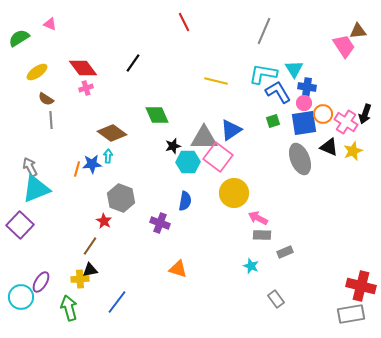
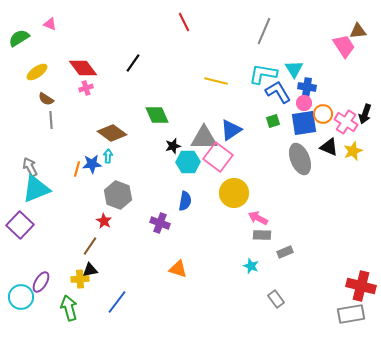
gray hexagon at (121, 198): moved 3 px left, 3 px up
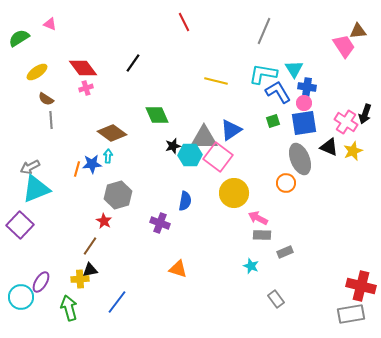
orange circle at (323, 114): moved 37 px left, 69 px down
cyan hexagon at (188, 162): moved 2 px right, 7 px up
gray arrow at (30, 167): rotated 90 degrees counterclockwise
gray hexagon at (118, 195): rotated 24 degrees clockwise
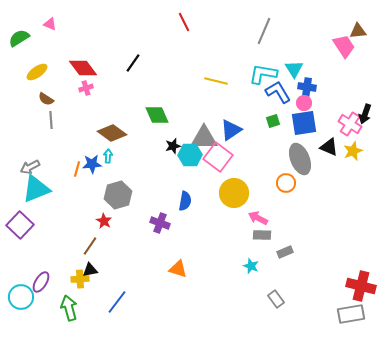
pink cross at (346, 122): moved 4 px right, 2 px down
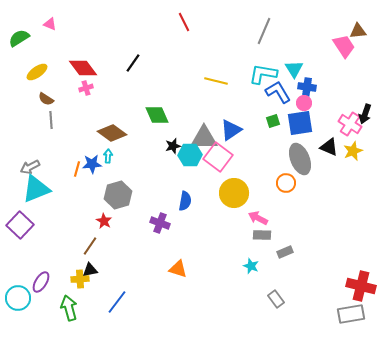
blue square at (304, 123): moved 4 px left
cyan circle at (21, 297): moved 3 px left, 1 px down
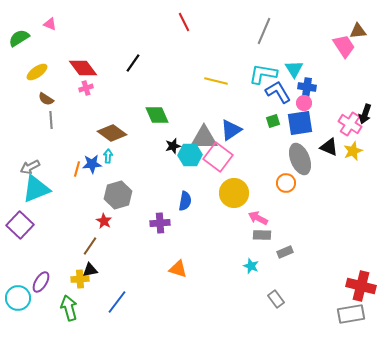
purple cross at (160, 223): rotated 24 degrees counterclockwise
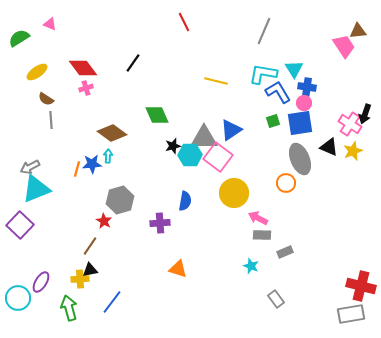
gray hexagon at (118, 195): moved 2 px right, 5 px down
blue line at (117, 302): moved 5 px left
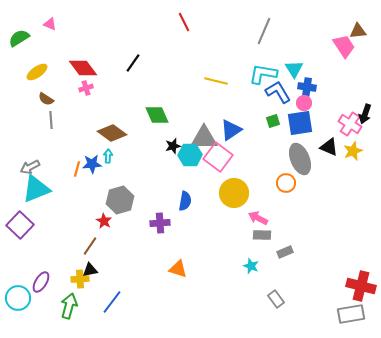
green arrow at (69, 308): moved 2 px up; rotated 30 degrees clockwise
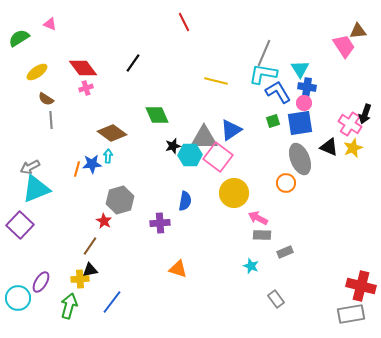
gray line at (264, 31): moved 22 px down
cyan triangle at (294, 69): moved 6 px right
yellow star at (353, 151): moved 3 px up
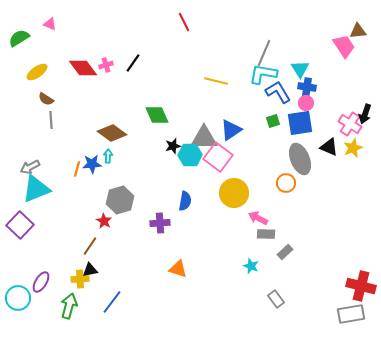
pink cross at (86, 88): moved 20 px right, 23 px up
pink circle at (304, 103): moved 2 px right
gray rectangle at (262, 235): moved 4 px right, 1 px up
gray rectangle at (285, 252): rotated 21 degrees counterclockwise
